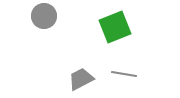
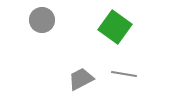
gray circle: moved 2 px left, 4 px down
green square: rotated 32 degrees counterclockwise
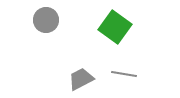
gray circle: moved 4 px right
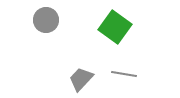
gray trapezoid: rotated 20 degrees counterclockwise
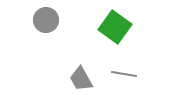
gray trapezoid: rotated 72 degrees counterclockwise
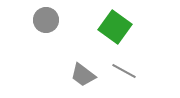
gray line: moved 3 px up; rotated 20 degrees clockwise
gray trapezoid: moved 2 px right, 4 px up; rotated 24 degrees counterclockwise
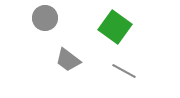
gray circle: moved 1 px left, 2 px up
gray trapezoid: moved 15 px left, 15 px up
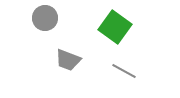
gray trapezoid: rotated 16 degrees counterclockwise
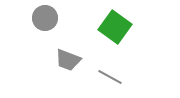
gray line: moved 14 px left, 6 px down
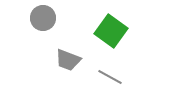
gray circle: moved 2 px left
green square: moved 4 px left, 4 px down
